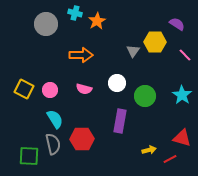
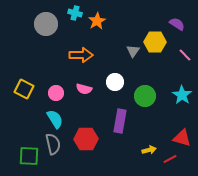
white circle: moved 2 px left, 1 px up
pink circle: moved 6 px right, 3 px down
red hexagon: moved 4 px right
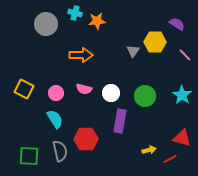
orange star: rotated 24 degrees clockwise
white circle: moved 4 px left, 11 px down
gray semicircle: moved 7 px right, 7 px down
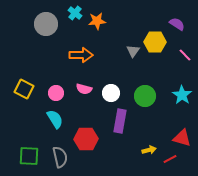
cyan cross: rotated 24 degrees clockwise
gray semicircle: moved 6 px down
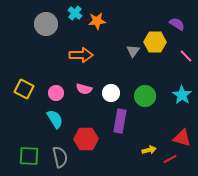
pink line: moved 1 px right, 1 px down
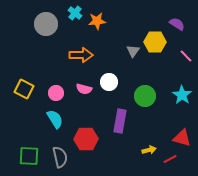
white circle: moved 2 px left, 11 px up
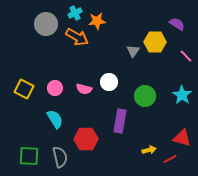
cyan cross: rotated 24 degrees clockwise
orange arrow: moved 4 px left, 18 px up; rotated 30 degrees clockwise
pink circle: moved 1 px left, 5 px up
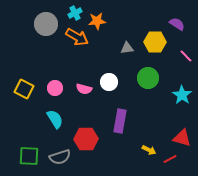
gray triangle: moved 6 px left, 3 px up; rotated 48 degrees clockwise
green circle: moved 3 px right, 18 px up
yellow arrow: rotated 40 degrees clockwise
gray semicircle: rotated 85 degrees clockwise
